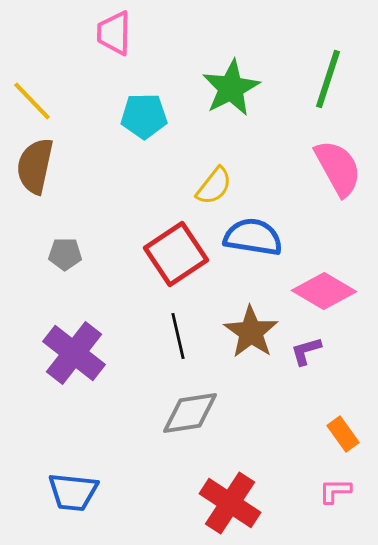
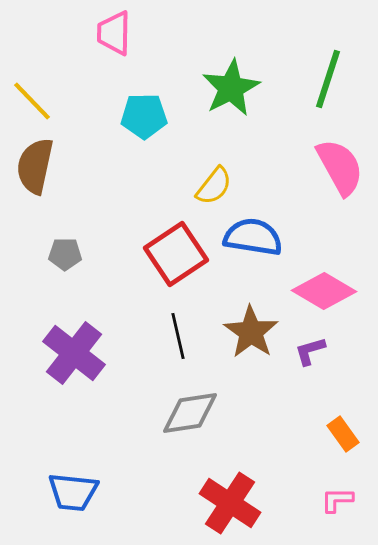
pink semicircle: moved 2 px right, 1 px up
purple L-shape: moved 4 px right
pink L-shape: moved 2 px right, 9 px down
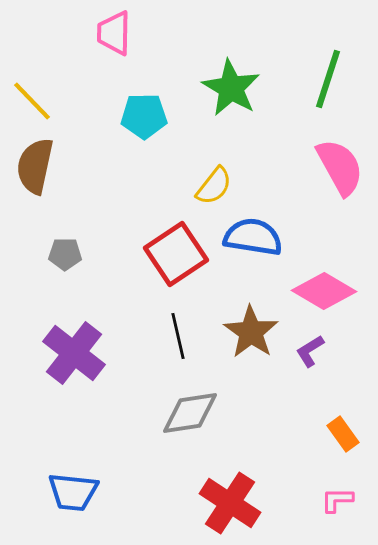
green star: rotated 14 degrees counterclockwise
purple L-shape: rotated 16 degrees counterclockwise
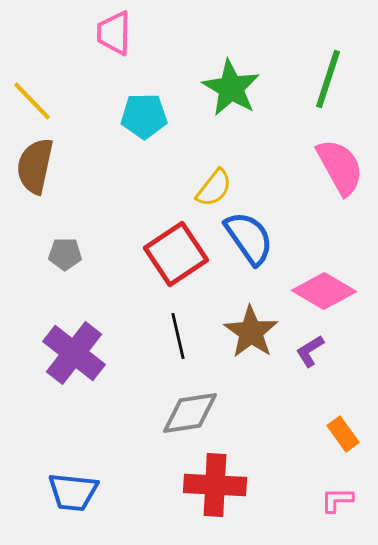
yellow semicircle: moved 2 px down
blue semicircle: moved 4 px left, 1 px down; rotated 46 degrees clockwise
red cross: moved 15 px left, 18 px up; rotated 30 degrees counterclockwise
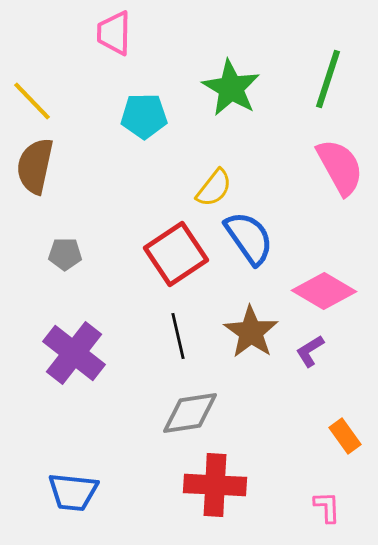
orange rectangle: moved 2 px right, 2 px down
pink L-shape: moved 10 px left, 7 px down; rotated 88 degrees clockwise
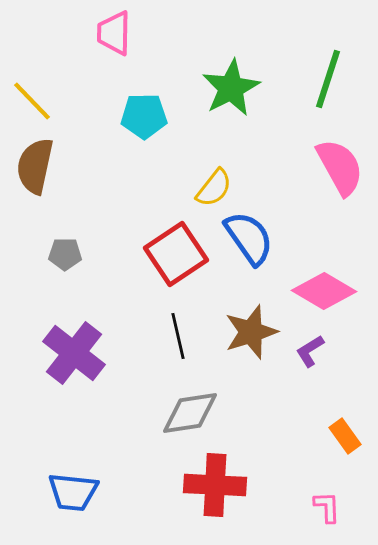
green star: rotated 14 degrees clockwise
brown star: rotated 20 degrees clockwise
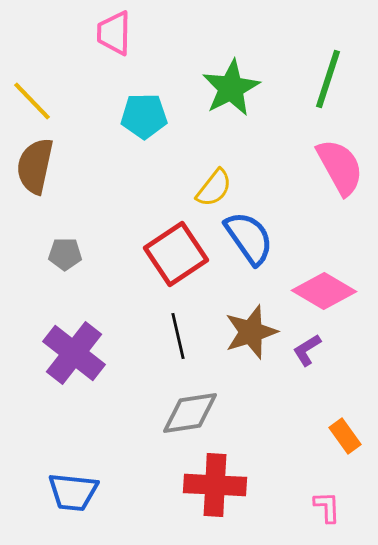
purple L-shape: moved 3 px left, 1 px up
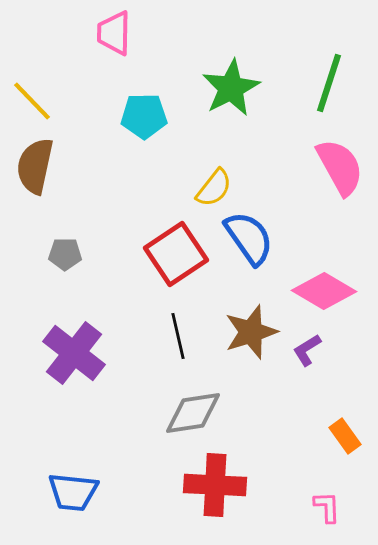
green line: moved 1 px right, 4 px down
gray diamond: moved 3 px right
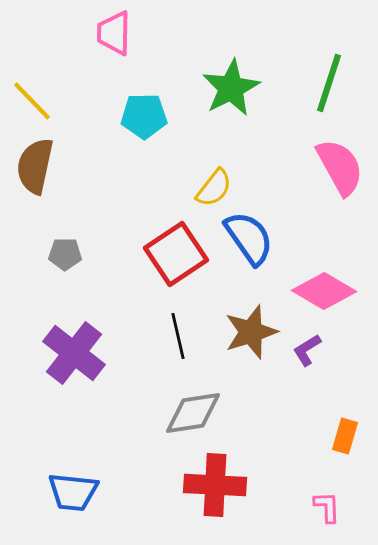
orange rectangle: rotated 52 degrees clockwise
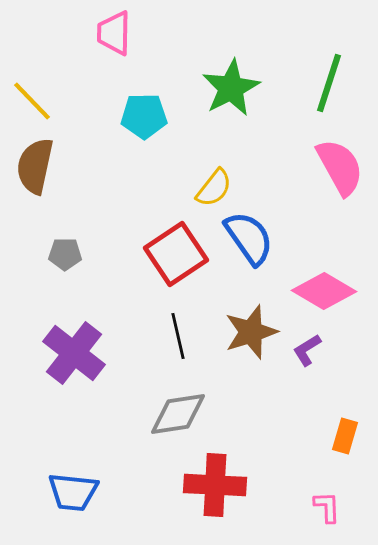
gray diamond: moved 15 px left, 1 px down
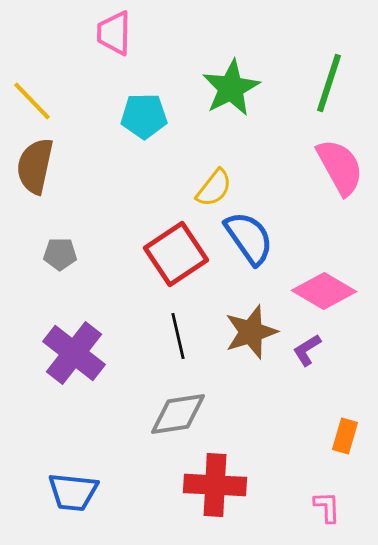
gray pentagon: moved 5 px left
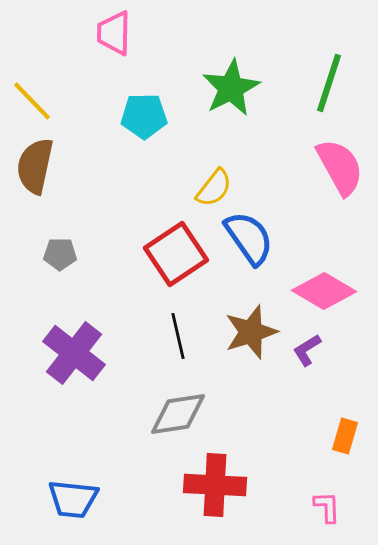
blue trapezoid: moved 7 px down
